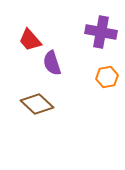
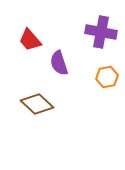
purple semicircle: moved 7 px right
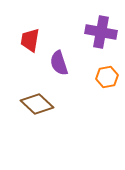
red trapezoid: rotated 50 degrees clockwise
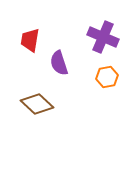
purple cross: moved 2 px right, 5 px down; rotated 12 degrees clockwise
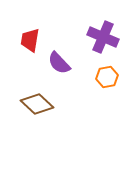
purple semicircle: rotated 25 degrees counterclockwise
